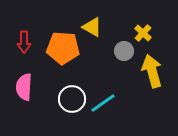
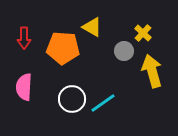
red arrow: moved 4 px up
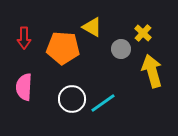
gray circle: moved 3 px left, 2 px up
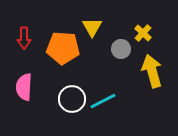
yellow triangle: rotated 30 degrees clockwise
cyan line: moved 2 px up; rotated 8 degrees clockwise
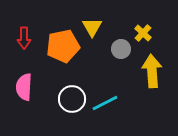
orange pentagon: moved 2 px up; rotated 16 degrees counterclockwise
yellow arrow: rotated 12 degrees clockwise
cyan line: moved 2 px right, 2 px down
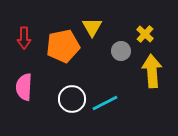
yellow cross: moved 2 px right, 1 px down
gray circle: moved 2 px down
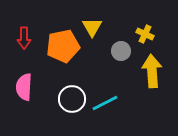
yellow cross: rotated 18 degrees counterclockwise
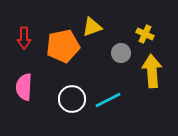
yellow triangle: rotated 40 degrees clockwise
gray circle: moved 2 px down
cyan line: moved 3 px right, 3 px up
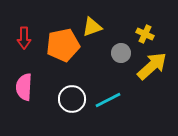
orange pentagon: moved 1 px up
yellow arrow: moved 5 px up; rotated 52 degrees clockwise
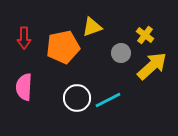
yellow cross: moved 1 px down; rotated 12 degrees clockwise
orange pentagon: moved 2 px down
white circle: moved 5 px right, 1 px up
